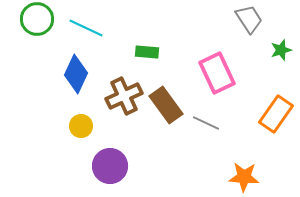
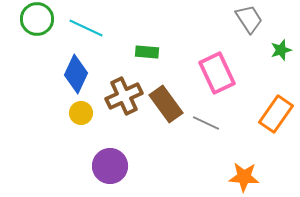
brown rectangle: moved 1 px up
yellow circle: moved 13 px up
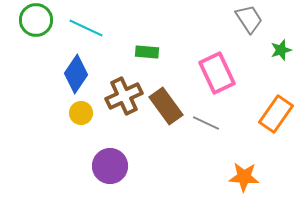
green circle: moved 1 px left, 1 px down
blue diamond: rotated 9 degrees clockwise
brown rectangle: moved 2 px down
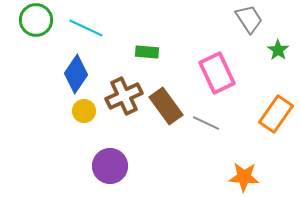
green star: moved 3 px left; rotated 20 degrees counterclockwise
yellow circle: moved 3 px right, 2 px up
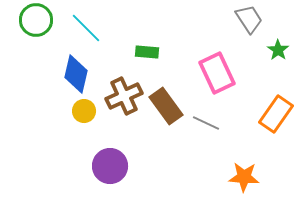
cyan line: rotated 20 degrees clockwise
blue diamond: rotated 21 degrees counterclockwise
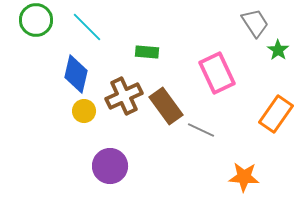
gray trapezoid: moved 6 px right, 4 px down
cyan line: moved 1 px right, 1 px up
gray line: moved 5 px left, 7 px down
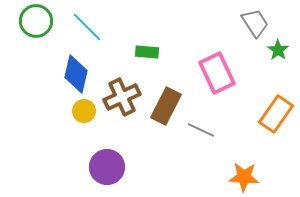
green circle: moved 1 px down
brown cross: moved 2 px left, 1 px down
brown rectangle: rotated 63 degrees clockwise
purple circle: moved 3 px left, 1 px down
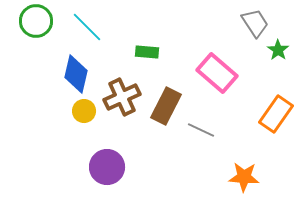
pink rectangle: rotated 24 degrees counterclockwise
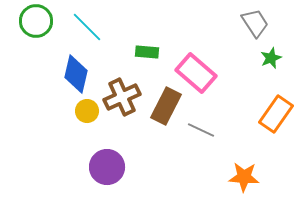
green star: moved 7 px left, 8 px down; rotated 15 degrees clockwise
pink rectangle: moved 21 px left
yellow circle: moved 3 px right
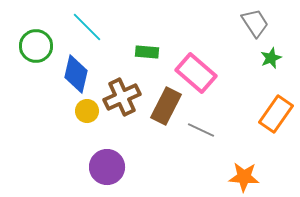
green circle: moved 25 px down
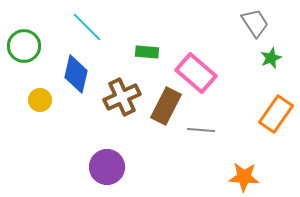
green circle: moved 12 px left
yellow circle: moved 47 px left, 11 px up
gray line: rotated 20 degrees counterclockwise
